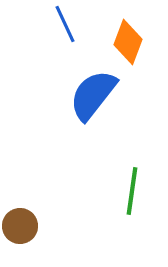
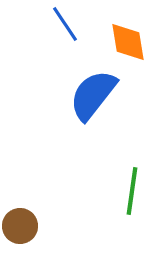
blue line: rotated 9 degrees counterclockwise
orange diamond: rotated 30 degrees counterclockwise
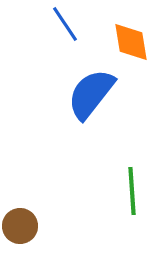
orange diamond: moved 3 px right
blue semicircle: moved 2 px left, 1 px up
green line: rotated 12 degrees counterclockwise
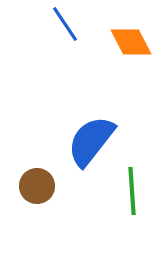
orange diamond: rotated 18 degrees counterclockwise
blue semicircle: moved 47 px down
brown circle: moved 17 px right, 40 px up
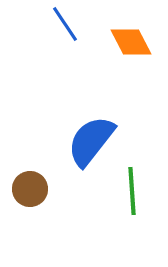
brown circle: moved 7 px left, 3 px down
